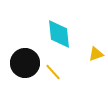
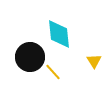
yellow triangle: moved 2 px left, 7 px down; rotated 42 degrees counterclockwise
black circle: moved 5 px right, 6 px up
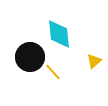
yellow triangle: rotated 21 degrees clockwise
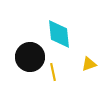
yellow triangle: moved 5 px left, 3 px down; rotated 21 degrees clockwise
yellow line: rotated 30 degrees clockwise
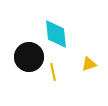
cyan diamond: moved 3 px left
black circle: moved 1 px left
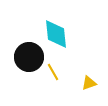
yellow triangle: moved 19 px down
yellow line: rotated 18 degrees counterclockwise
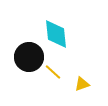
yellow line: rotated 18 degrees counterclockwise
yellow triangle: moved 7 px left, 1 px down
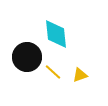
black circle: moved 2 px left
yellow triangle: moved 2 px left, 9 px up
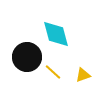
cyan diamond: rotated 8 degrees counterclockwise
yellow triangle: moved 3 px right
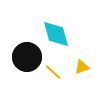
yellow triangle: moved 1 px left, 8 px up
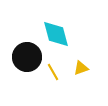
yellow triangle: moved 1 px left, 1 px down
yellow line: rotated 18 degrees clockwise
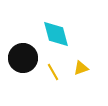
black circle: moved 4 px left, 1 px down
